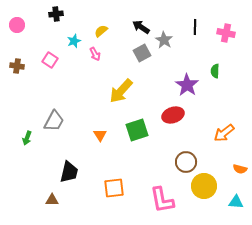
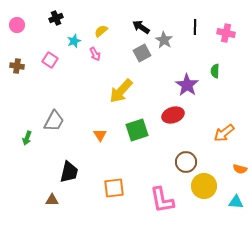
black cross: moved 4 px down; rotated 16 degrees counterclockwise
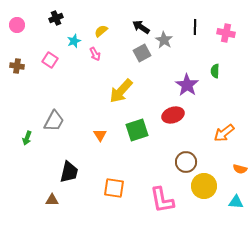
orange square: rotated 15 degrees clockwise
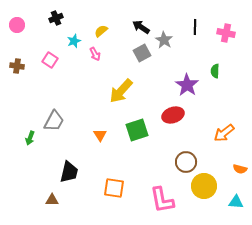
green arrow: moved 3 px right
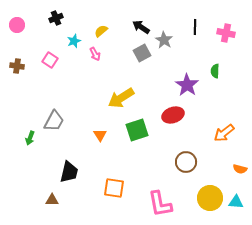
yellow arrow: moved 7 px down; rotated 16 degrees clockwise
yellow circle: moved 6 px right, 12 px down
pink L-shape: moved 2 px left, 4 px down
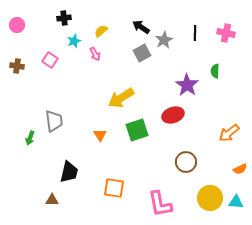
black cross: moved 8 px right; rotated 16 degrees clockwise
black line: moved 6 px down
gray star: rotated 12 degrees clockwise
gray trapezoid: rotated 35 degrees counterclockwise
orange arrow: moved 5 px right
orange semicircle: rotated 40 degrees counterclockwise
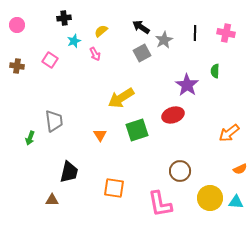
brown circle: moved 6 px left, 9 px down
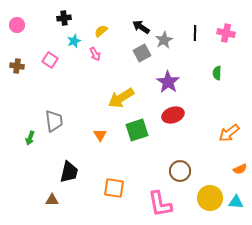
green semicircle: moved 2 px right, 2 px down
purple star: moved 19 px left, 3 px up
